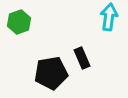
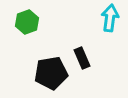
cyan arrow: moved 1 px right, 1 px down
green hexagon: moved 8 px right
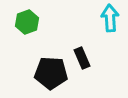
cyan arrow: rotated 12 degrees counterclockwise
black pentagon: rotated 12 degrees clockwise
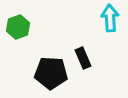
green hexagon: moved 9 px left, 5 px down
black rectangle: moved 1 px right
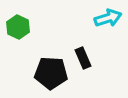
cyan arrow: moved 2 px left; rotated 76 degrees clockwise
green hexagon: rotated 15 degrees counterclockwise
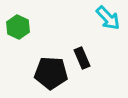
cyan arrow: rotated 64 degrees clockwise
black rectangle: moved 1 px left
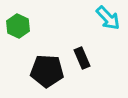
green hexagon: moved 1 px up
black pentagon: moved 4 px left, 2 px up
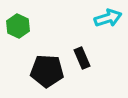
cyan arrow: rotated 64 degrees counterclockwise
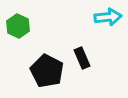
cyan arrow: moved 1 px up; rotated 12 degrees clockwise
black pentagon: rotated 24 degrees clockwise
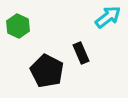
cyan arrow: rotated 32 degrees counterclockwise
black rectangle: moved 1 px left, 5 px up
